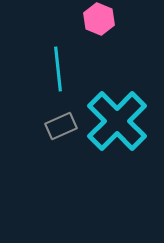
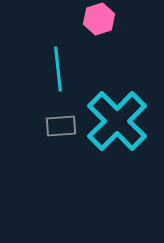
pink hexagon: rotated 20 degrees clockwise
gray rectangle: rotated 20 degrees clockwise
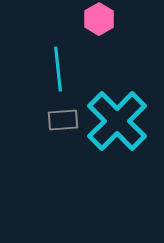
pink hexagon: rotated 12 degrees counterclockwise
gray rectangle: moved 2 px right, 6 px up
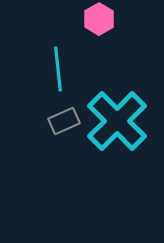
gray rectangle: moved 1 px right, 1 px down; rotated 20 degrees counterclockwise
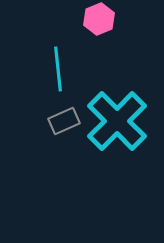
pink hexagon: rotated 8 degrees clockwise
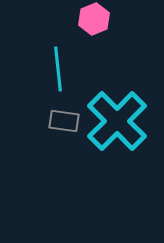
pink hexagon: moved 5 px left
gray rectangle: rotated 32 degrees clockwise
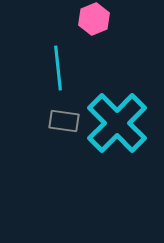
cyan line: moved 1 px up
cyan cross: moved 2 px down
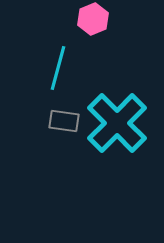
pink hexagon: moved 1 px left
cyan line: rotated 21 degrees clockwise
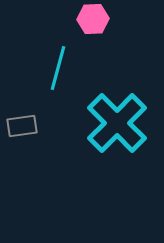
pink hexagon: rotated 20 degrees clockwise
gray rectangle: moved 42 px left, 5 px down; rotated 16 degrees counterclockwise
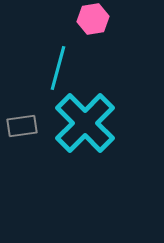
pink hexagon: rotated 8 degrees counterclockwise
cyan cross: moved 32 px left
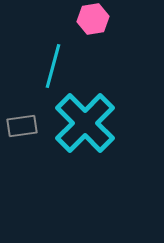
cyan line: moved 5 px left, 2 px up
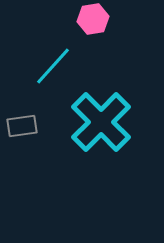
cyan line: rotated 27 degrees clockwise
cyan cross: moved 16 px right, 1 px up
